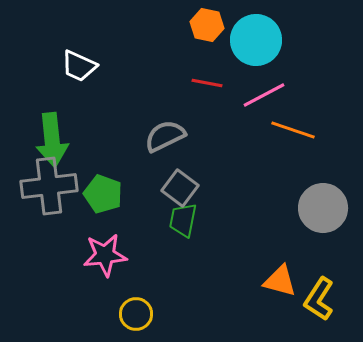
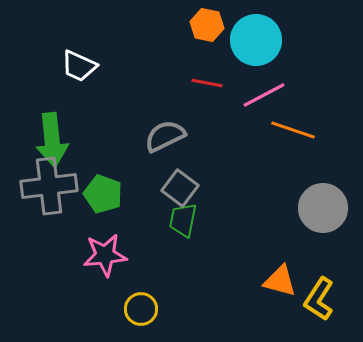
yellow circle: moved 5 px right, 5 px up
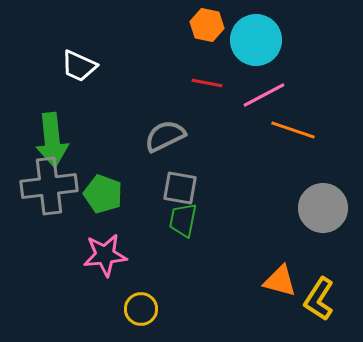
gray square: rotated 27 degrees counterclockwise
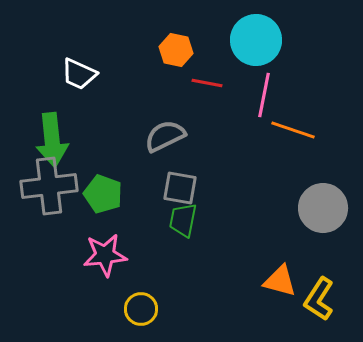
orange hexagon: moved 31 px left, 25 px down
white trapezoid: moved 8 px down
pink line: rotated 51 degrees counterclockwise
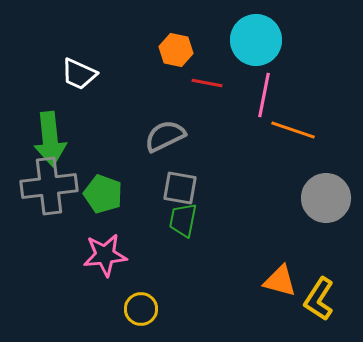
green arrow: moved 2 px left, 1 px up
gray circle: moved 3 px right, 10 px up
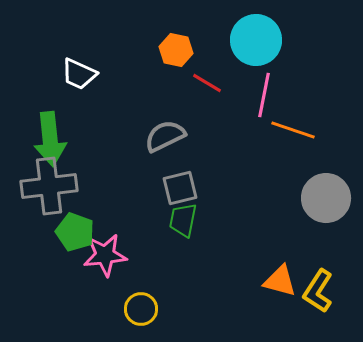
red line: rotated 20 degrees clockwise
gray square: rotated 24 degrees counterclockwise
green pentagon: moved 28 px left, 38 px down
yellow L-shape: moved 1 px left, 8 px up
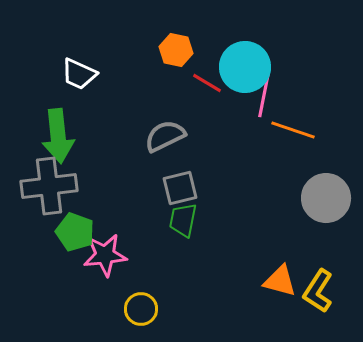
cyan circle: moved 11 px left, 27 px down
green arrow: moved 8 px right, 3 px up
